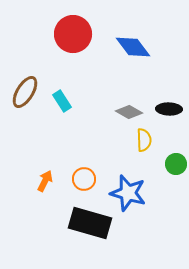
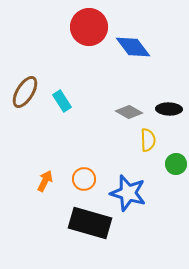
red circle: moved 16 px right, 7 px up
yellow semicircle: moved 4 px right
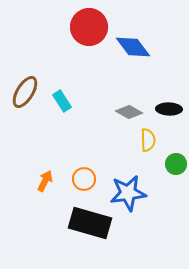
blue star: rotated 24 degrees counterclockwise
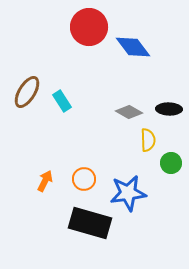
brown ellipse: moved 2 px right
green circle: moved 5 px left, 1 px up
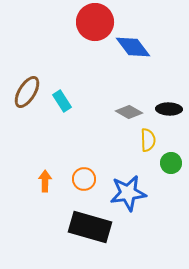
red circle: moved 6 px right, 5 px up
orange arrow: rotated 25 degrees counterclockwise
black rectangle: moved 4 px down
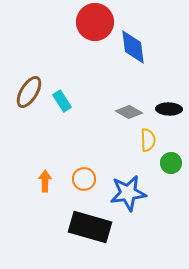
blue diamond: rotated 30 degrees clockwise
brown ellipse: moved 2 px right
